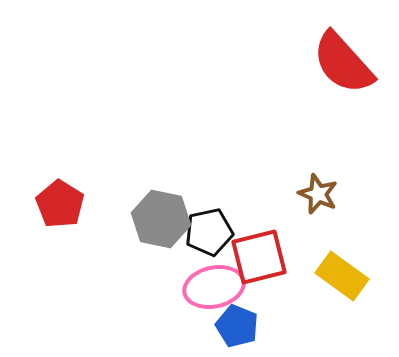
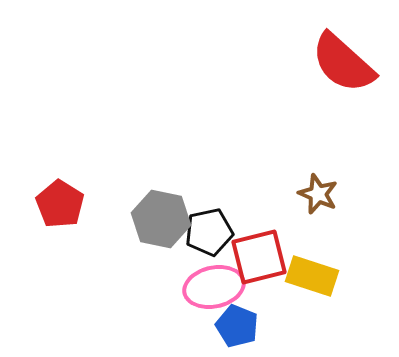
red semicircle: rotated 6 degrees counterclockwise
yellow rectangle: moved 30 px left; rotated 18 degrees counterclockwise
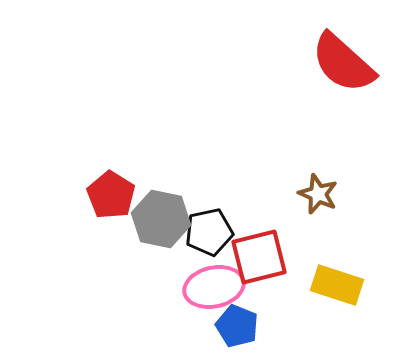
red pentagon: moved 51 px right, 9 px up
yellow rectangle: moved 25 px right, 9 px down
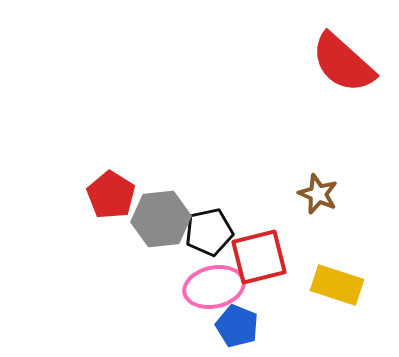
gray hexagon: rotated 18 degrees counterclockwise
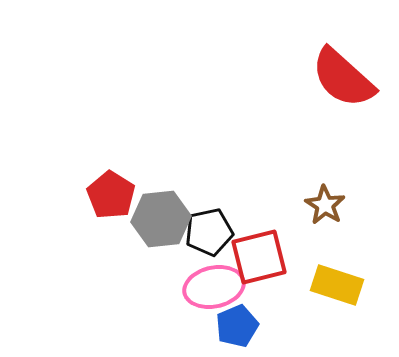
red semicircle: moved 15 px down
brown star: moved 7 px right, 11 px down; rotated 9 degrees clockwise
blue pentagon: rotated 27 degrees clockwise
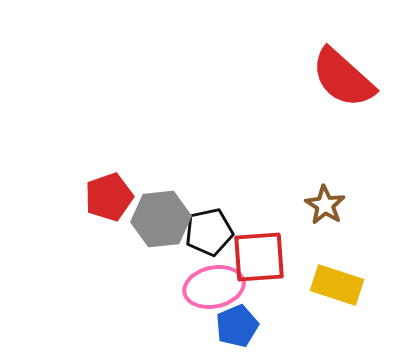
red pentagon: moved 2 px left, 2 px down; rotated 21 degrees clockwise
red square: rotated 10 degrees clockwise
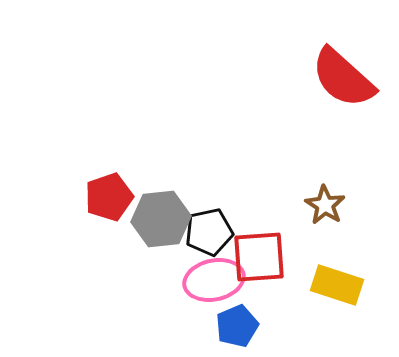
pink ellipse: moved 7 px up
